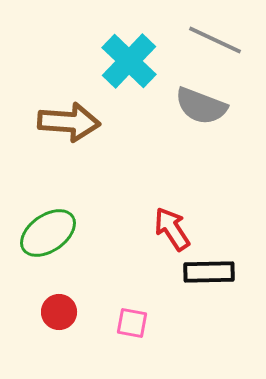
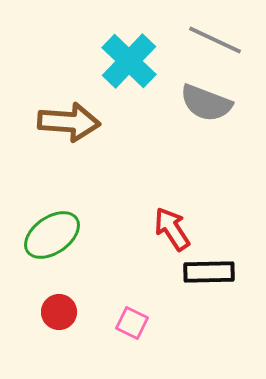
gray semicircle: moved 5 px right, 3 px up
green ellipse: moved 4 px right, 2 px down
pink square: rotated 16 degrees clockwise
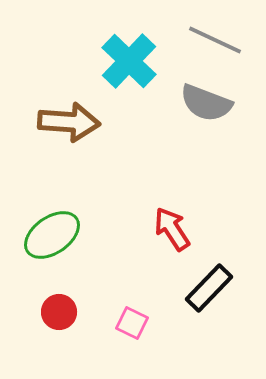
black rectangle: moved 16 px down; rotated 45 degrees counterclockwise
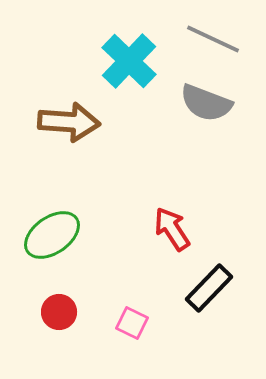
gray line: moved 2 px left, 1 px up
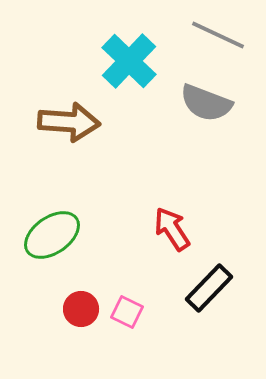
gray line: moved 5 px right, 4 px up
red circle: moved 22 px right, 3 px up
pink square: moved 5 px left, 11 px up
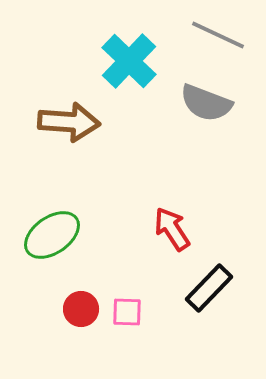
pink square: rotated 24 degrees counterclockwise
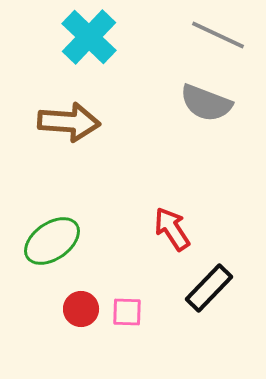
cyan cross: moved 40 px left, 24 px up
green ellipse: moved 6 px down
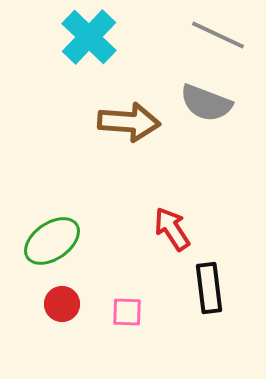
brown arrow: moved 60 px right
black rectangle: rotated 51 degrees counterclockwise
red circle: moved 19 px left, 5 px up
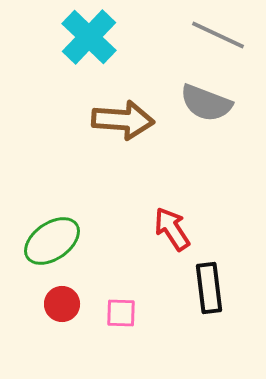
brown arrow: moved 6 px left, 2 px up
pink square: moved 6 px left, 1 px down
